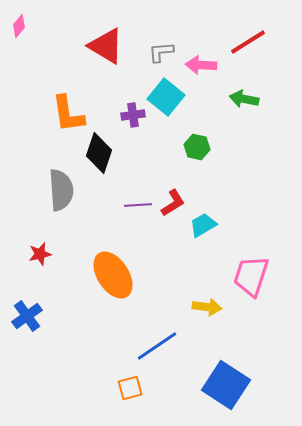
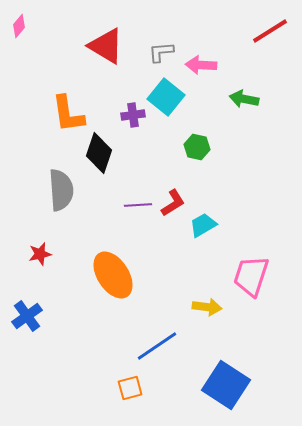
red line: moved 22 px right, 11 px up
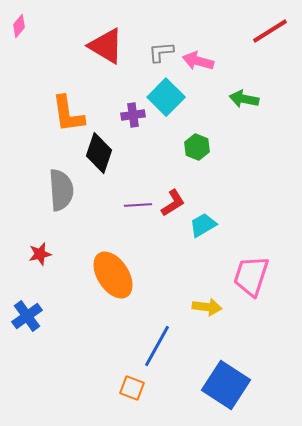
pink arrow: moved 3 px left, 4 px up; rotated 12 degrees clockwise
cyan square: rotated 6 degrees clockwise
green hexagon: rotated 10 degrees clockwise
blue line: rotated 27 degrees counterclockwise
orange square: moved 2 px right; rotated 35 degrees clockwise
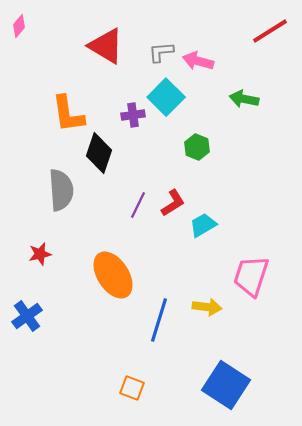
purple line: rotated 60 degrees counterclockwise
blue line: moved 2 px right, 26 px up; rotated 12 degrees counterclockwise
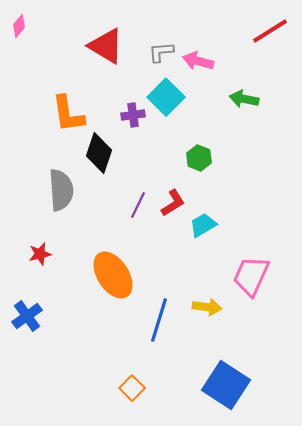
green hexagon: moved 2 px right, 11 px down
pink trapezoid: rotated 6 degrees clockwise
orange square: rotated 25 degrees clockwise
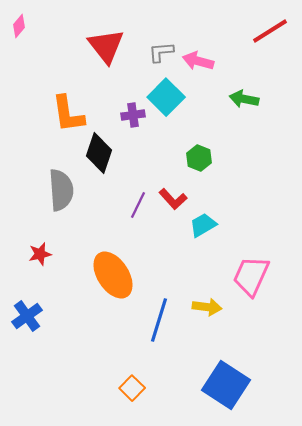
red triangle: rotated 21 degrees clockwise
red L-shape: moved 4 px up; rotated 80 degrees clockwise
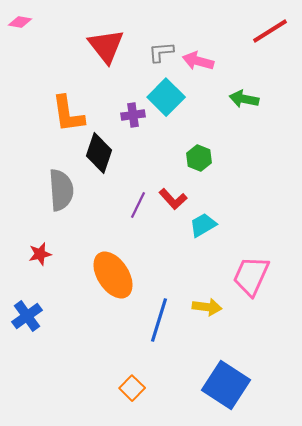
pink diamond: moved 1 px right, 4 px up; rotated 60 degrees clockwise
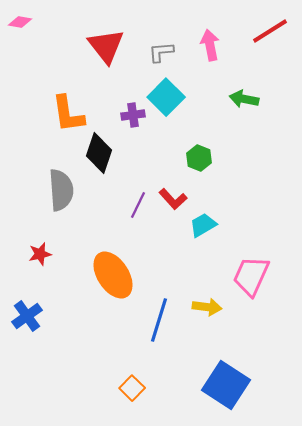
pink arrow: moved 12 px right, 16 px up; rotated 64 degrees clockwise
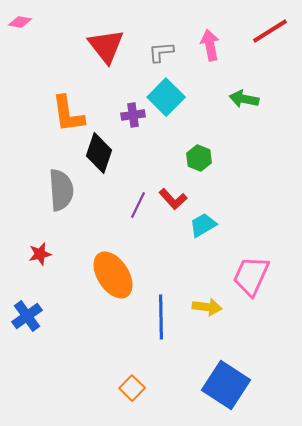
blue line: moved 2 px right, 3 px up; rotated 18 degrees counterclockwise
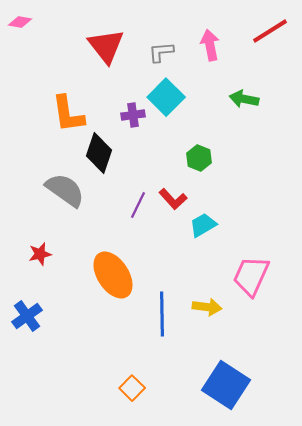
gray semicircle: moved 4 px right; rotated 51 degrees counterclockwise
blue line: moved 1 px right, 3 px up
